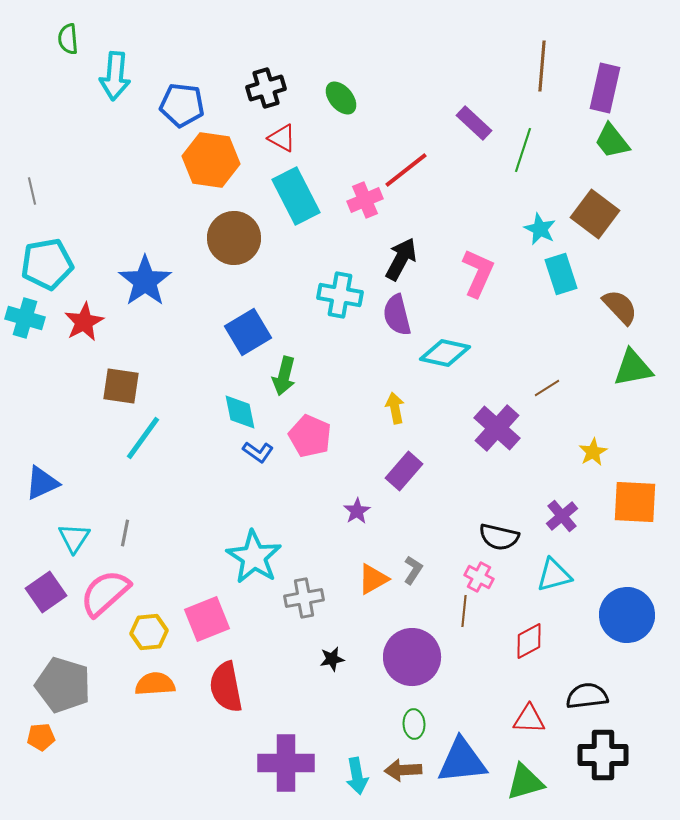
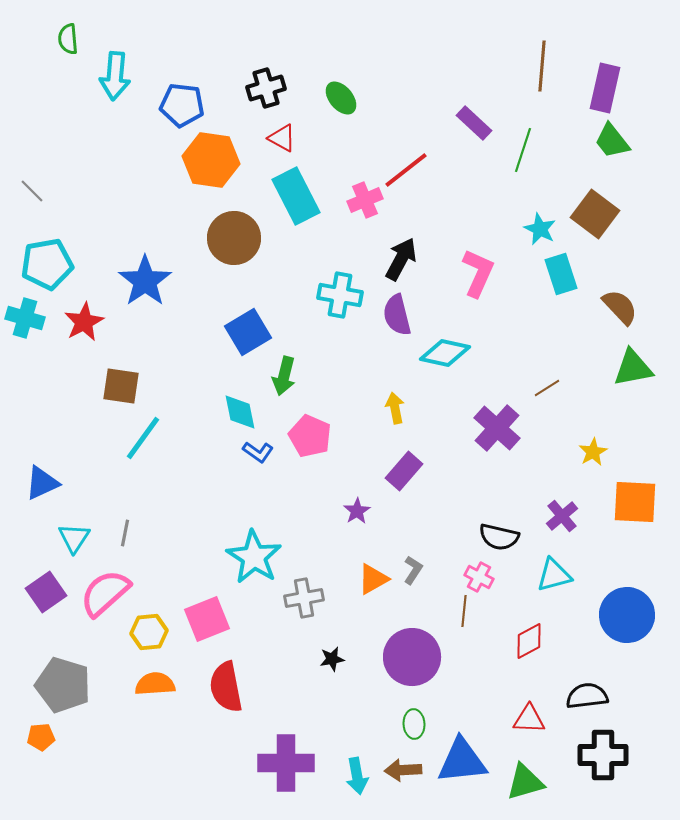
gray line at (32, 191): rotated 32 degrees counterclockwise
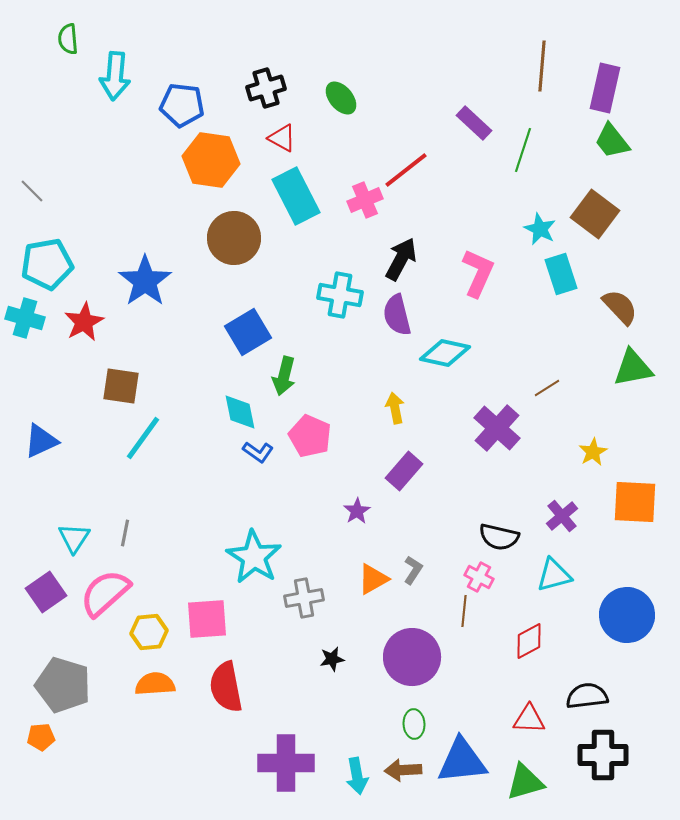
blue triangle at (42, 483): moved 1 px left, 42 px up
pink square at (207, 619): rotated 18 degrees clockwise
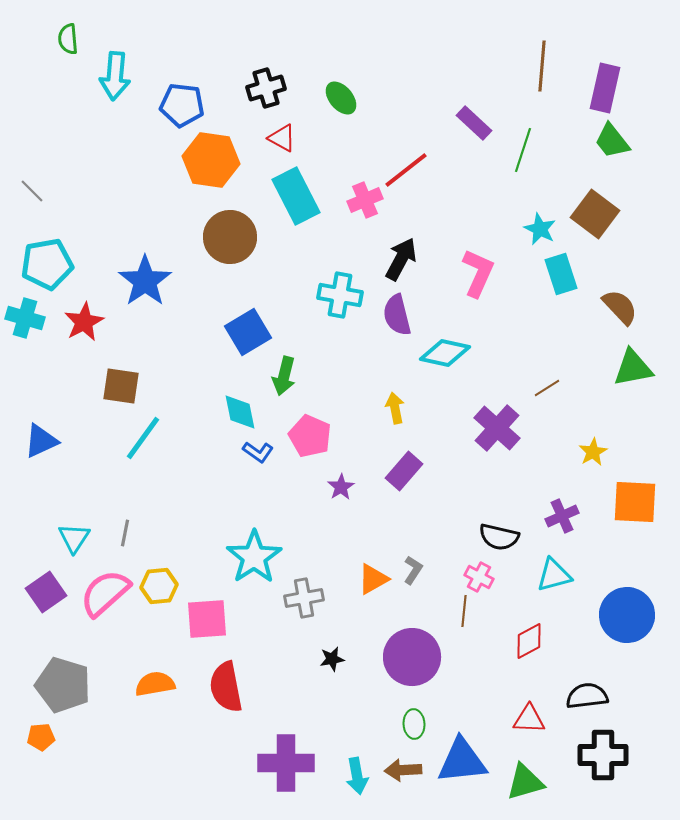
brown circle at (234, 238): moved 4 px left, 1 px up
purple star at (357, 511): moved 16 px left, 24 px up
purple cross at (562, 516): rotated 16 degrees clockwise
cyan star at (254, 557): rotated 6 degrees clockwise
yellow hexagon at (149, 632): moved 10 px right, 46 px up
orange semicircle at (155, 684): rotated 6 degrees counterclockwise
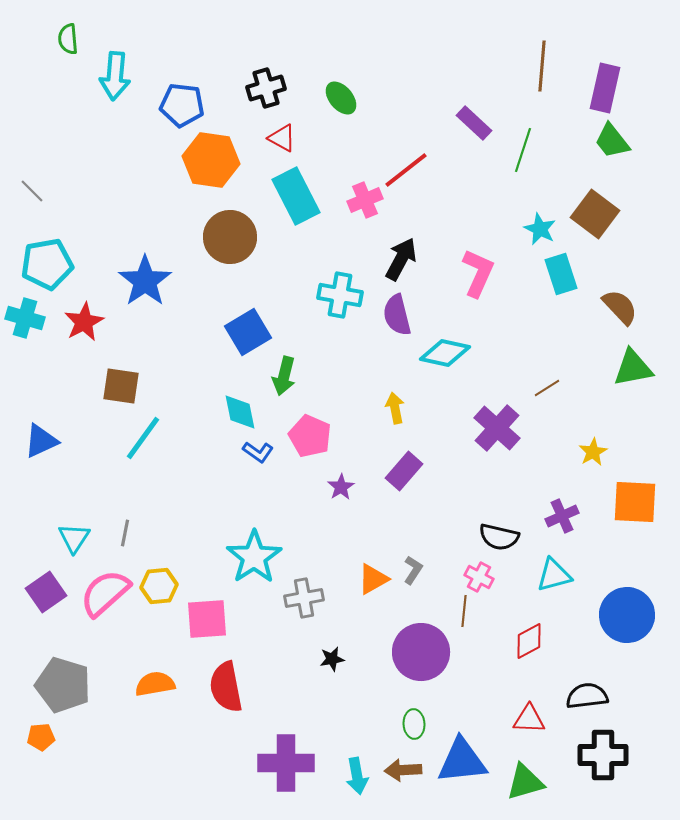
purple circle at (412, 657): moved 9 px right, 5 px up
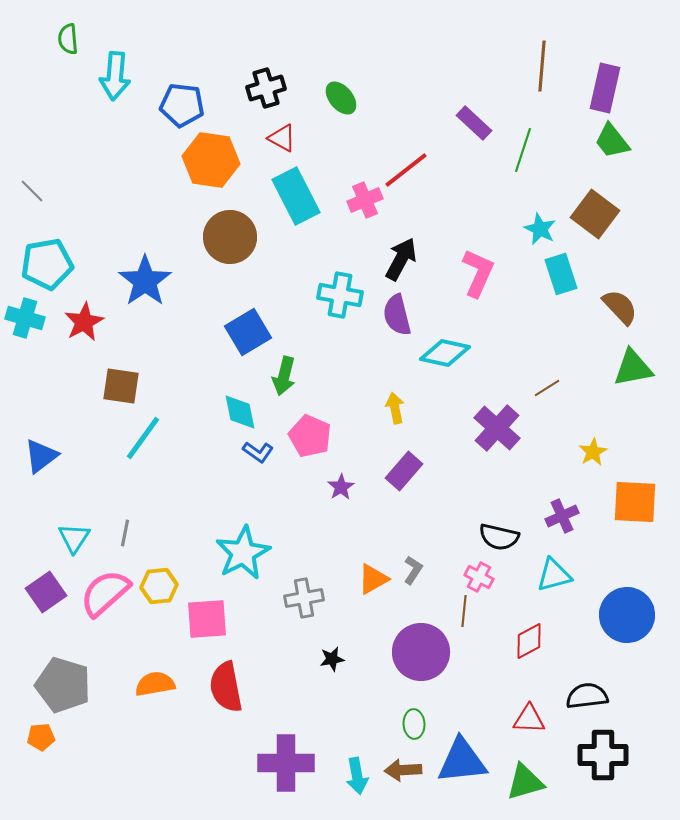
blue triangle at (41, 441): moved 15 px down; rotated 12 degrees counterclockwise
cyan star at (254, 557): moved 11 px left, 4 px up; rotated 6 degrees clockwise
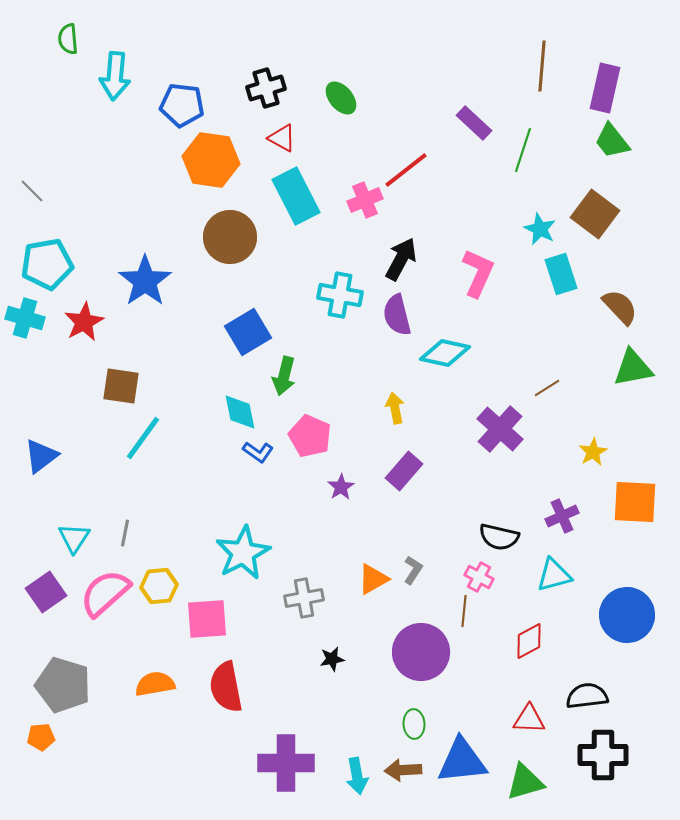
purple cross at (497, 428): moved 3 px right, 1 px down
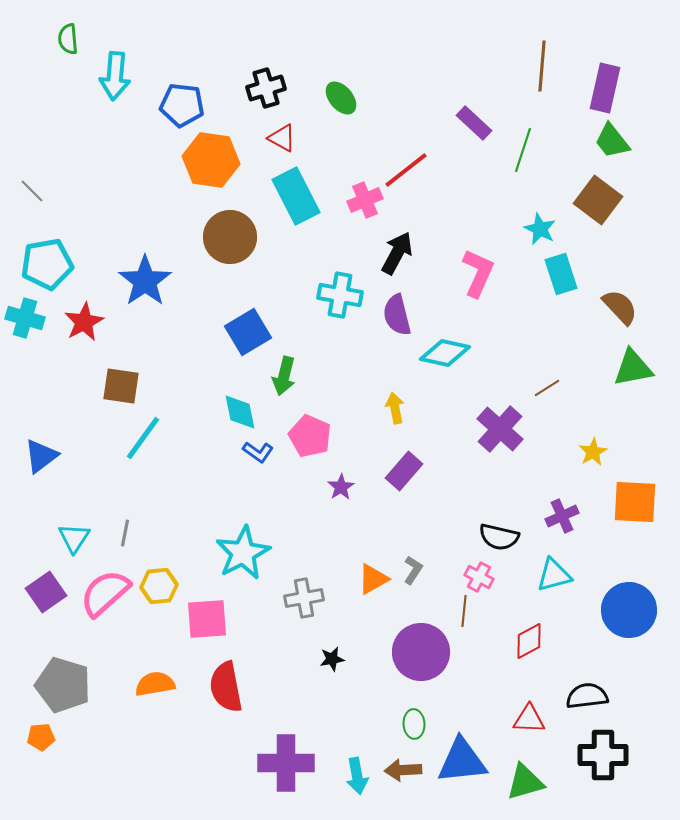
brown square at (595, 214): moved 3 px right, 14 px up
black arrow at (401, 259): moved 4 px left, 6 px up
blue circle at (627, 615): moved 2 px right, 5 px up
